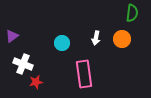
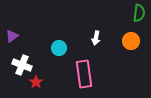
green semicircle: moved 7 px right
orange circle: moved 9 px right, 2 px down
cyan circle: moved 3 px left, 5 px down
white cross: moved 1 px left, 1 px down
red star: rotated 24 degrees counterclockwise
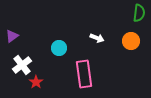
white arrow: moved 1 px right; rotated 80 degrees counterclockwise
white cross: rotated 30 degrees clockwise
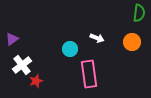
purple triangle: moved 3 px down
orange circle: moved 1 px right, 1 px down
cyan circle: moved 11 px right, 1 px down
pink rectangle: moved 5 px right
red star: moved 1 px up; rotated 16 degrees clockwise
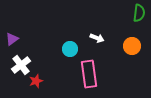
orange circle: moved 4 px down
white cross: moved 1 px left
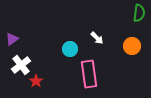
white arrow: rotated 24 degrees clockwise
red star: rotated 16 degrees counterclockwise
